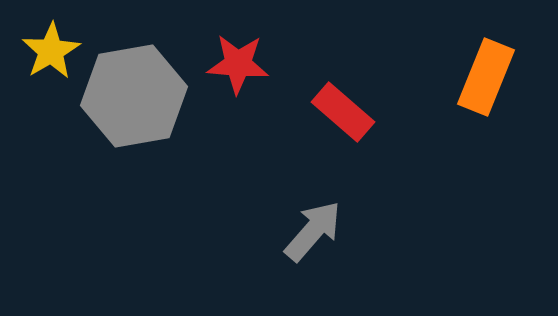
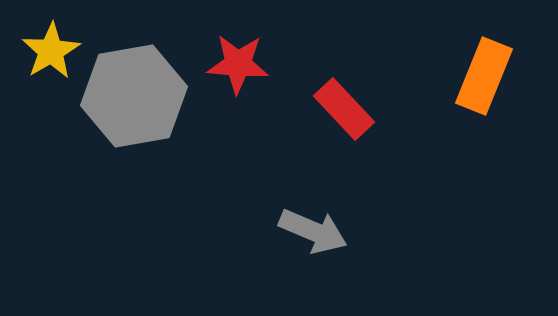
orange rectangle: moved 2 px left, 1 px up
red rectangle: moved 1 px right, 3 px up; rotated 6 degrees clockwise
gray arrow: rotated 72 degrees clockwise
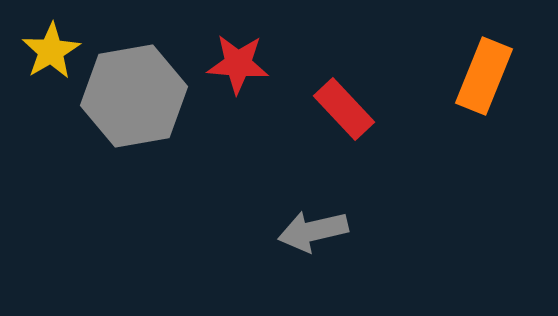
gray arrow: rotated 144 degrees clockwise
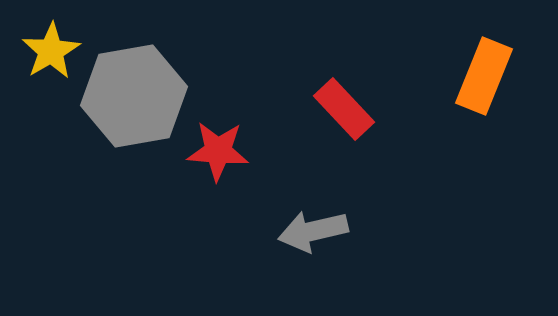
red star: moved 20 px left, 87 px down
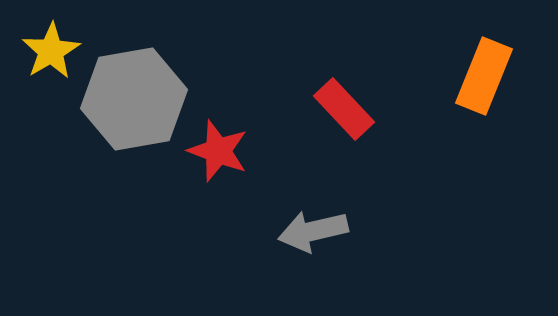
gray hexagon: moved 3 px down
red star: rotated 16 degrees clockwise
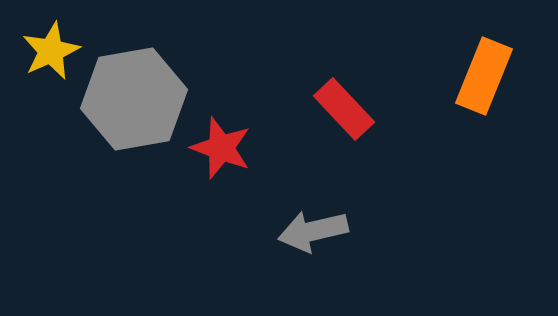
yellow star: rotated 6 degrees clockwise
red star: moved 3 px right, 3 px up
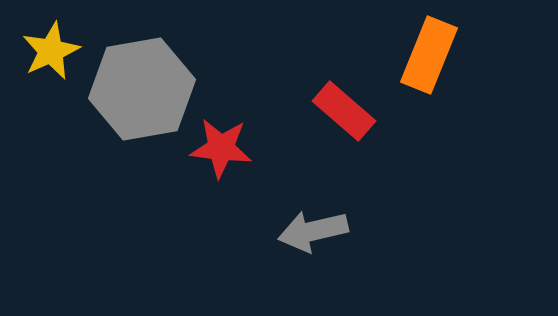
orange rectangle: moved 55 px left, 21 px up
gray hexagon: moved 8 px right, 10 px up
red rectangle: moved 2 px down; rotated 6 degrees counterclockwise
red star: rotated 14 degrees counterclockwise
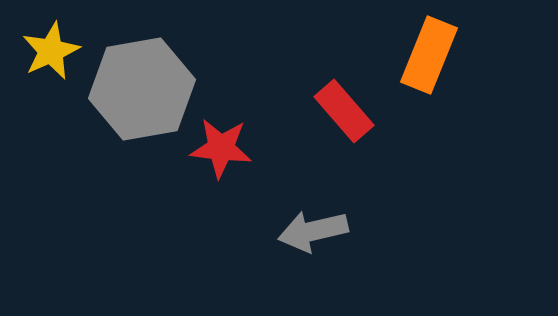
red rectangle: rotated 8 degrees clockwise
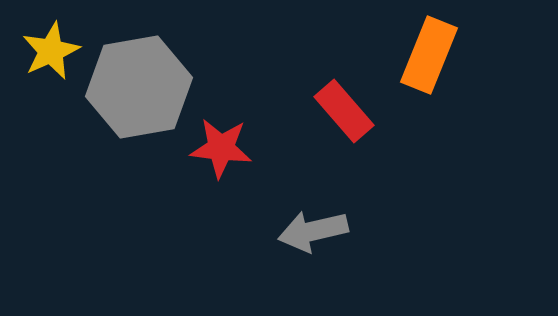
gray hexagon: moved 3 px left, 2 px up
